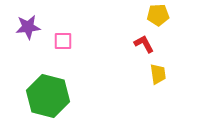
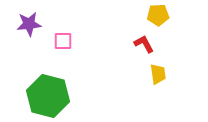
purple star: moved 1 px right, 3 px up
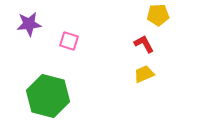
pink square: moved 6 px right; rotated 18 degrees clockwise
yellow trapezoid: moved 14 px left; rotated 105 degrees counterclockwise
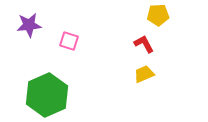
purple star: moved 1 px down
green hexagon: moved 1 px left, 1 px up; rotated 21 degrees clockwise
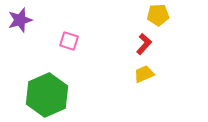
purple star: moved 9 px left, 5 px up; rotated 10 degrees counterclockwise
red L-shape: rotated 70 degrees clockwise
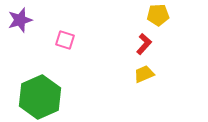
pink square: moved 4 px left, 1 px up
green hexagon: moved 7 px left, 2 px down
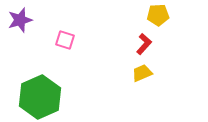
yellow trapezoid: moved 2 px left, 1 px up
